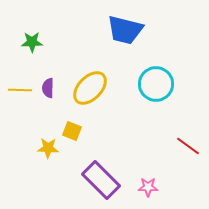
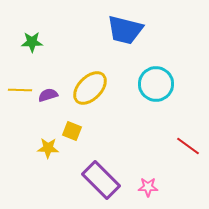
purple semicircle: moved 7 px down; rotated 72 degrees clockwise
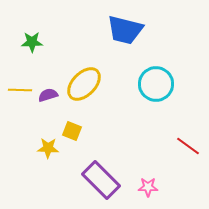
yellow ellipse: moved 6 px left, 4 px up
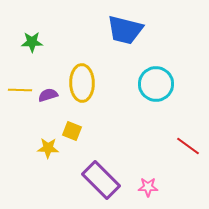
yellow ellipse: moved 2 px left, 1 px up; rotated 45 degrees counterclockwise
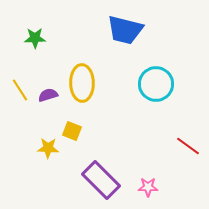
green star: moved 3 px right, 4 px up
yellow line: rotated 55 degrees clockwise
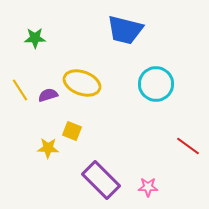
yellow ellipse: rotated 69 degrees counterclockwise
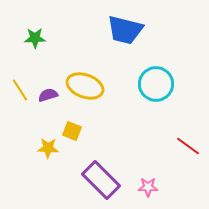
yellow ellipse: moved 3 px right, 3 px down
